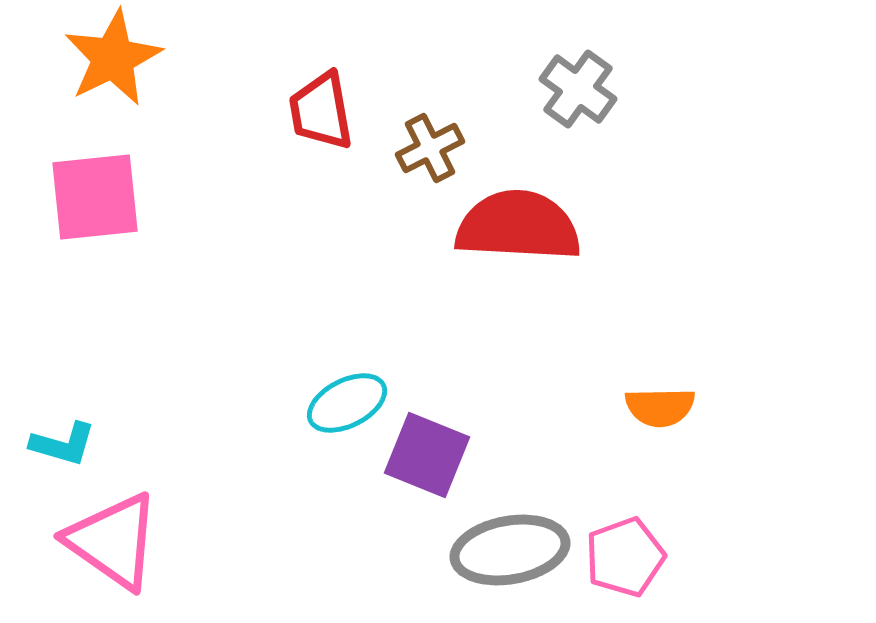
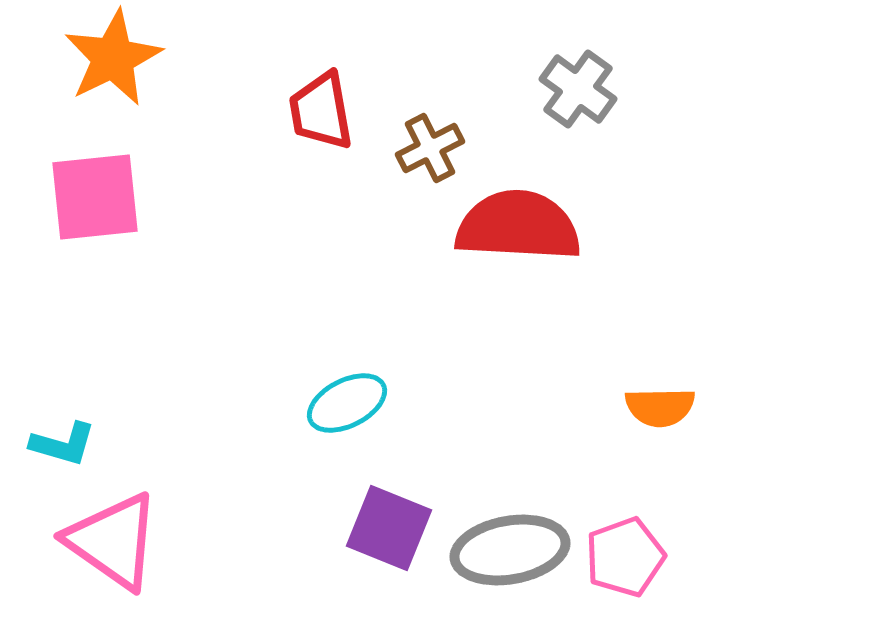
purple square: moved 38 px left, 73 px down
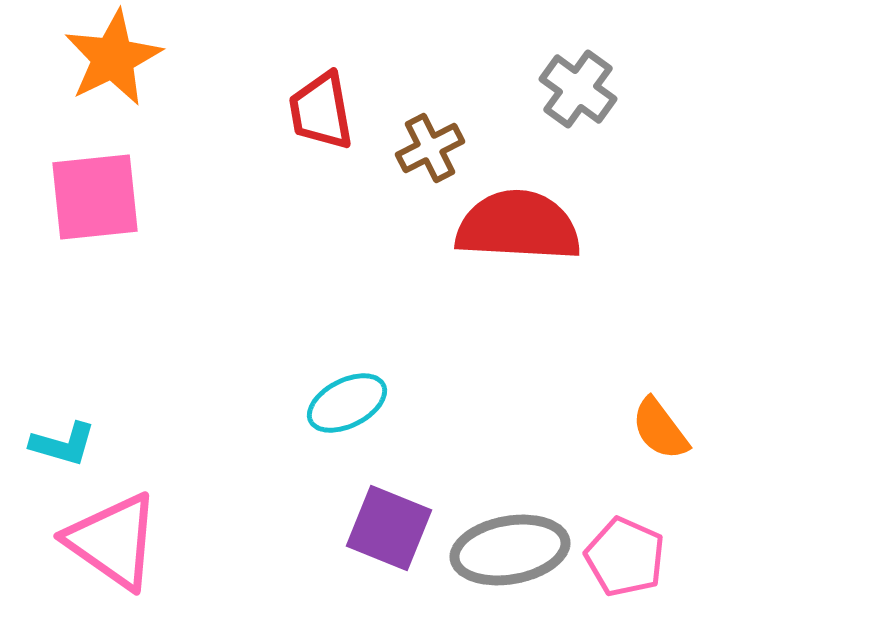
orange semicircle: moved 22 px down; rotated 54 degrees clockwise
pink pentagon: rotated 28 degrees counterclockwise
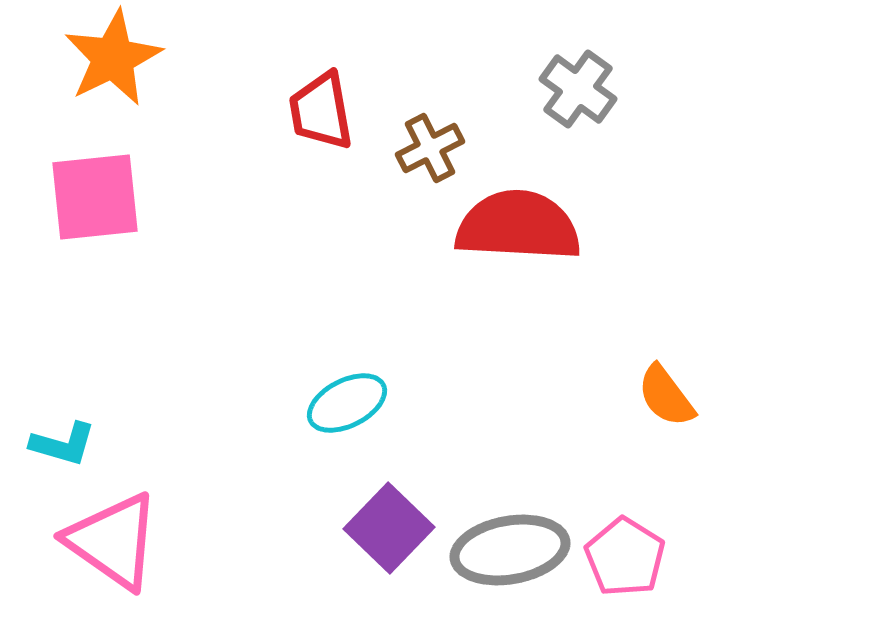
orange semicircle: moved 6 px right, 33 px up
purple square: rotated 22 degrees clockwise
pink pentagon: rotated 8 degrees clockwise
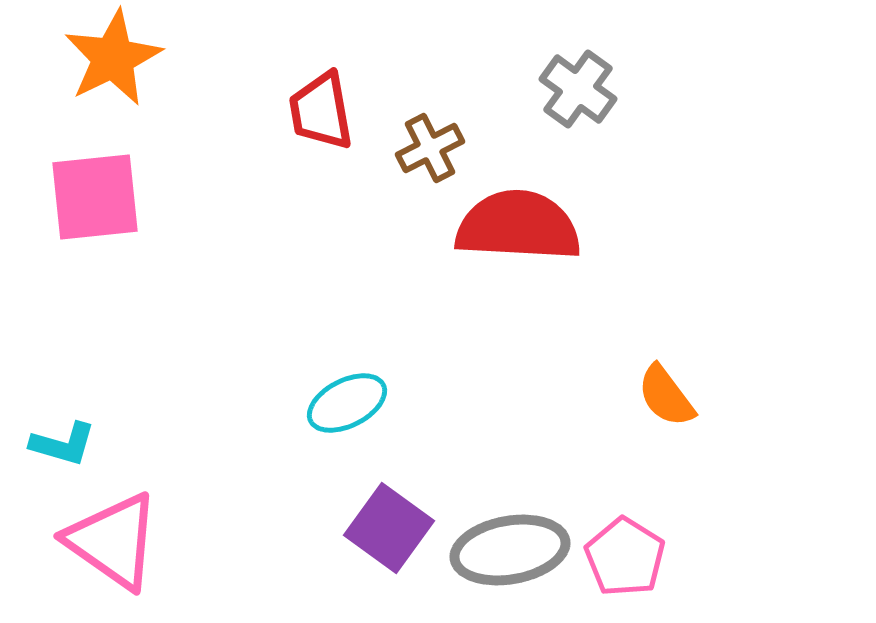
purple square: rotated 8 degrees counterclockwise
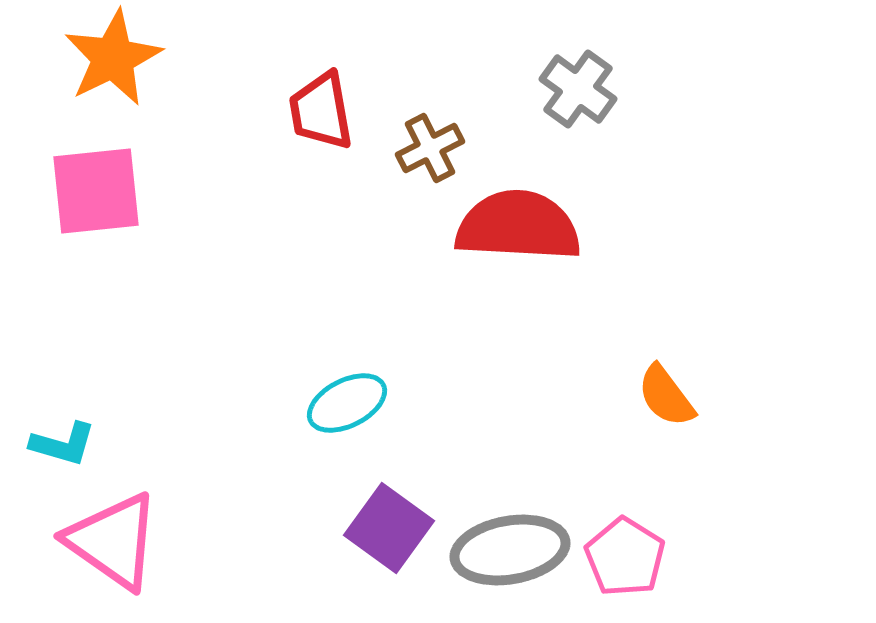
pink square: moved 1 px right, 6 px up
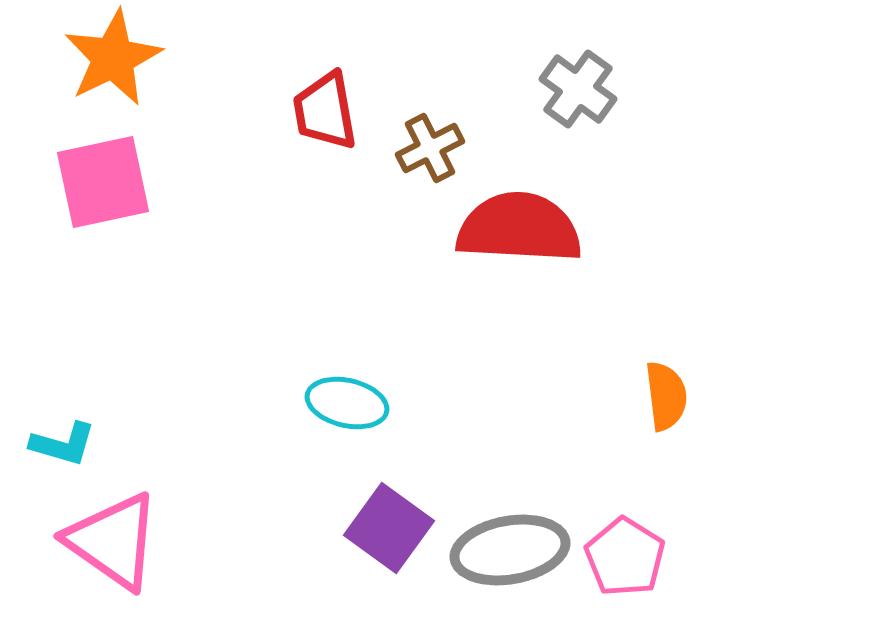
red trapezoid: moved 4 px right
pink square: moved 7 px right, 9 px up; rotated 6 degrees counterclockwise
red semicircle: moved 1 px right, 2 px down
orange semicircle: rotated 150 degrees counterclockwise
cyan ellipse: rotated 40 degrees clockwise
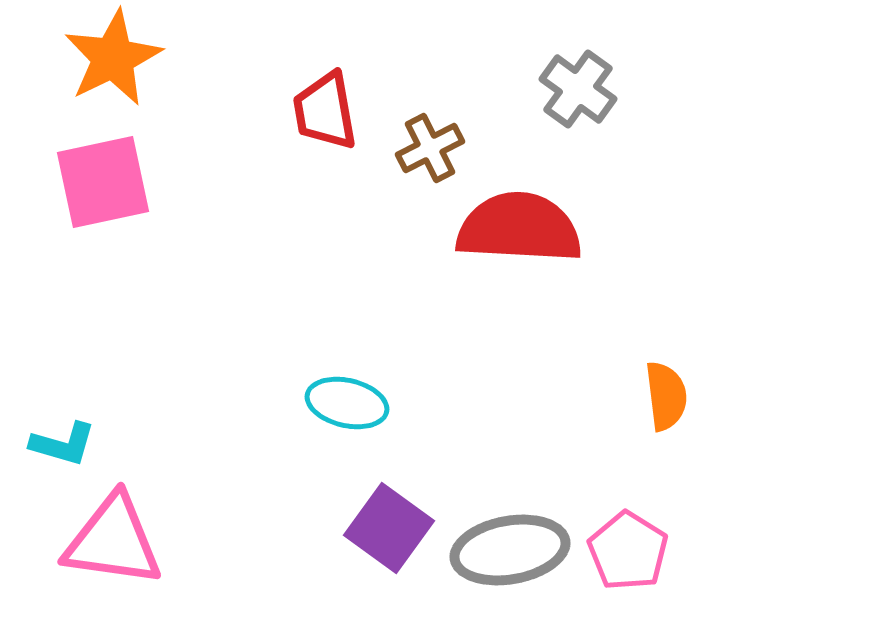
pink triangle: rotated 27 degrees counterclockwise
pink pentagon: moved 3 px right, 6 px up
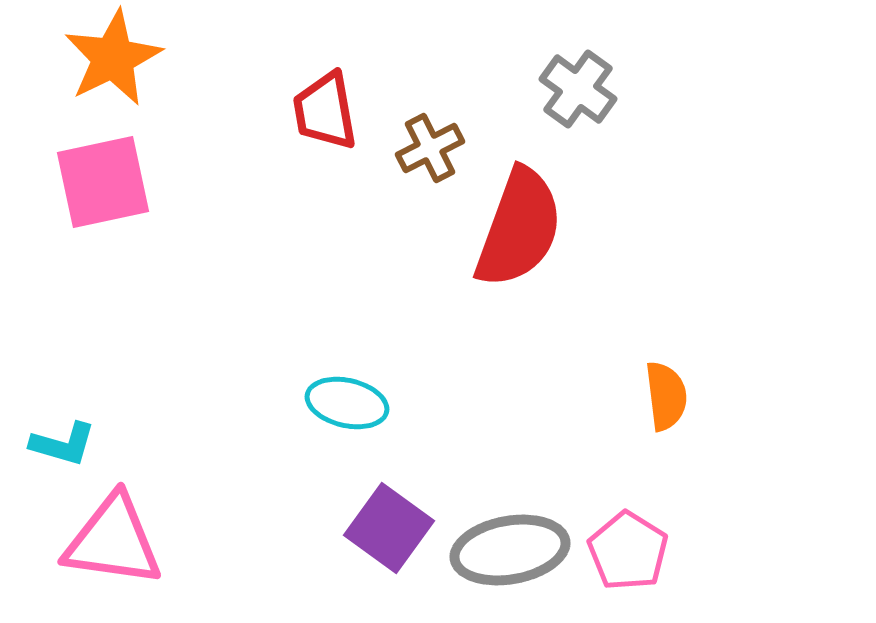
red semicircle: rotated 107 degrees clockwise
